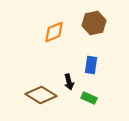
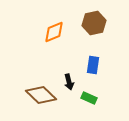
blue rectangle: moved 2 px right
brown diamond: rotated 12 degrees clockwise
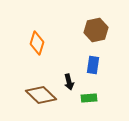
brown hexagon: moved 2 px right, 7 px down
orange diamond: moved 17 px left, 11 px down; rotated 50 degrees counterclockwise
green rectangle: rotated 28 degrees counterclockwise
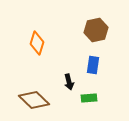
brown diamond: moved 7 px left, 5 px down
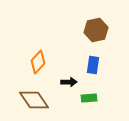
orange diamond: moved 1 px right, 19 px down; rotated 25 degrees clockwise
black arrow: rotated 77 degrees counterclockwise
brown diamond: rotated 12 degrees clockwise
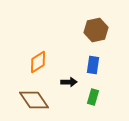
orange diamond: rotated 15 degrees clockwise
green rectangle: moved 4 px right, 1 px up; rotated 70 degrees counterclockwise
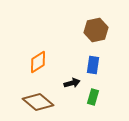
black arrow: moved 3 px right, 1 px down; rotated 14 degrees counterclockwise
brown diamond: moved 4 px right, 2 px down; rotated 16 degrees counterclockwise
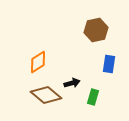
blue rectangle: moved 16 px right, 1 px up
brown diamond: moved 8 px right, 7 px up
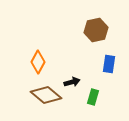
orange diamond: rotated 30 degrees counterclockwise
black arrow: moved 1 px up
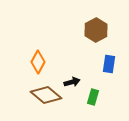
brown hexagon: rotated 15 degrees counterclockwise
